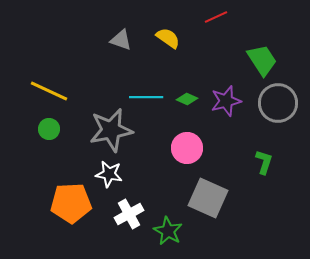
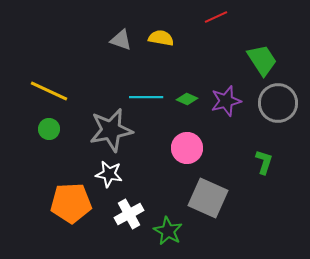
yellow semicircle: moved 7 px left; rotated 25 degrees counterclockwise
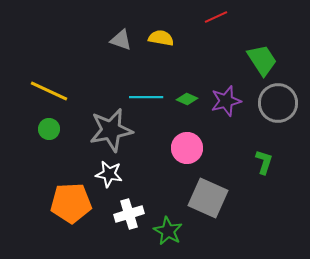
white cross: rotated 12 degrees clockwise
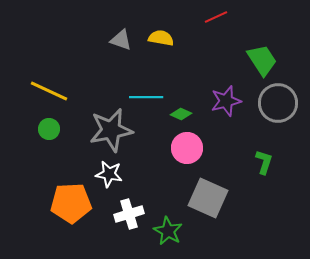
green diamond: moved 6 px left, 15 px down
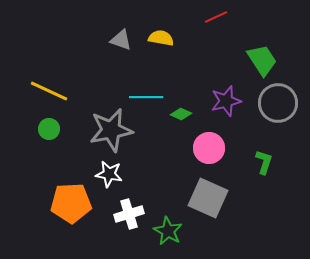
pink circle: moved 22 px right
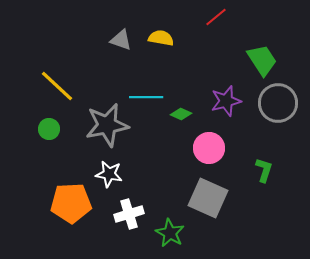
red line: rotated 15 degrees counterclockwise
yellow line: moved 8 px right, 5 px up; rotated 18 degrees clockwise
gray star: moved 4 px left, 5 px up
green L-shape: moved 8 px down
green star: moved 2 px right, 2 px down
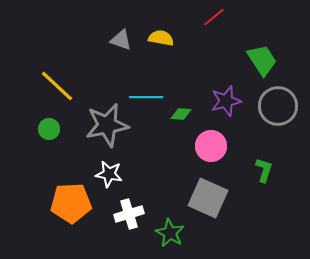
red line: moved 2 px left
gray circle: moved 3 px down
green diamond: rotated 20 degrees counterclockwise
pink circle: moved 2 px right, 2 px up
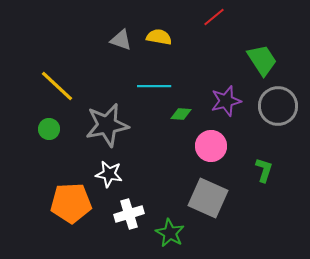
yellow semicircle: moved 2 px left, 1 px up
cyan line: moved 8 px right, 11 px up
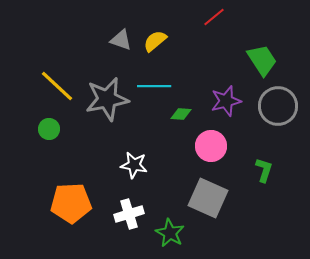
yellow semicircle: moved 4 px left, 4 px down; rotated 50 degrees counterclockwise
gray star: moved 26 px up
white star: moved 25 px right, 9 px up
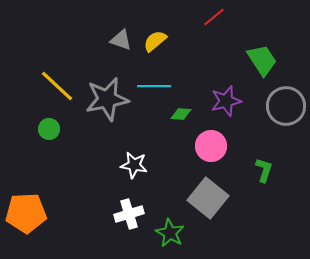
gray circle: moved 8 px right
gray square: rotated 15 degrees clockwise
orange pentagon: moved 45 px left, 10 px down
